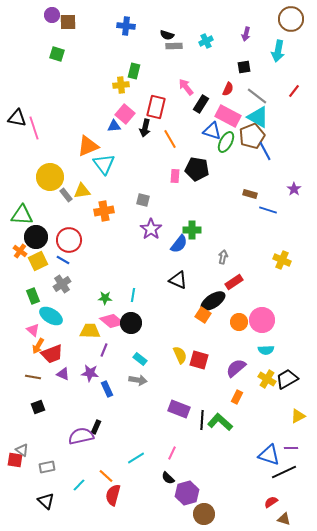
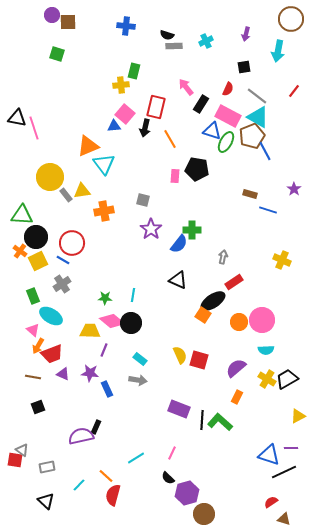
red circle at (69, 240): moved 3 px right, 3 px down
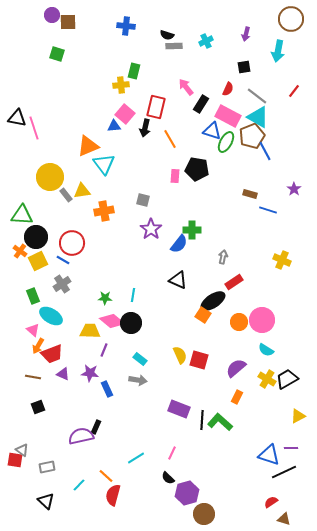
cyan semicircle at (266, 350): rotated 35 degrees clockwise
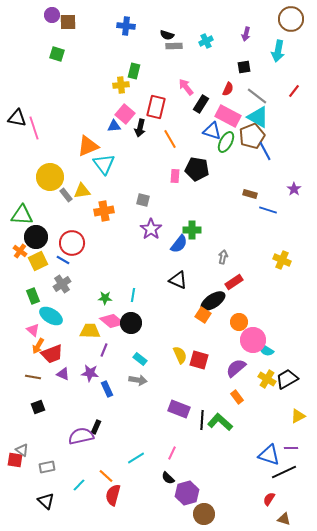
black arrow at (145, 128): moved 5 px left
pink circle at (262, 320): moved 9 px left, 20 px down
orange rectangle at (237, 397): rotated 64 degrees counterclockwise
red semicircle at (271, 502): moved 2 px left, 3 px up; rotated 24 degrees counterclockwise
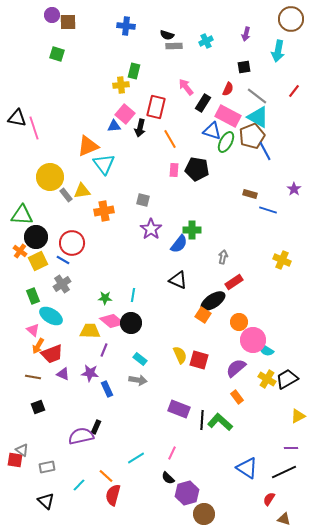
black rectangle at (201, 104): moved 2 px right, 1 px up
pink rectangle at (175, 176): moved 1 px left, 6 px up
blue triangle at (269, 455): moved 22 px left, 13 px down; rotated 15 degrees clockwise
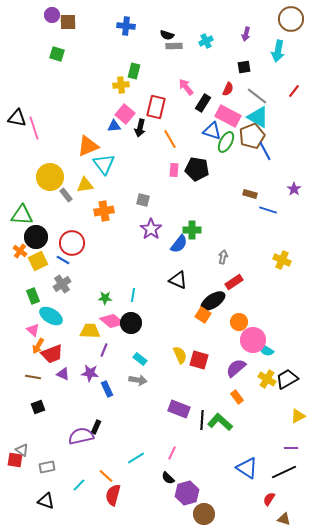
yellow triangle at (82, 191): moved 3 px right, 6 px up
black triangle at (46, 501): rotated 24 degrees counterclockwise
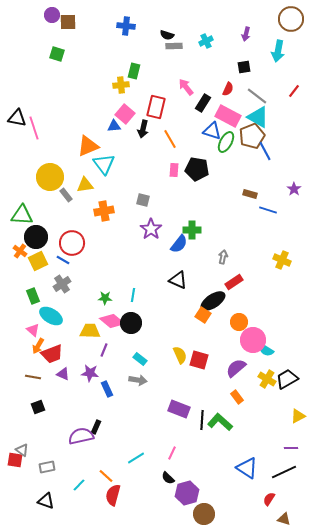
black arrow at (140, 128): moved 3 px right, 1 px down
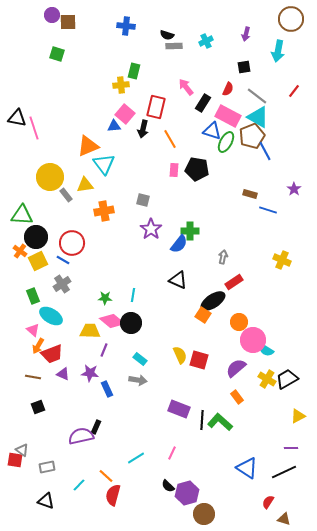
green cross at (192, 230): moved 2 px left, 1 px down
black semicircle at (168, 478): moved 8 px down
red semicircle at (269, 499): moved 1 px left, 3 px down
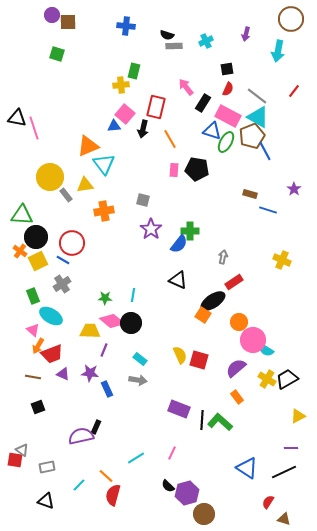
black square at (244, 67): moved 17 px left, 2 px down
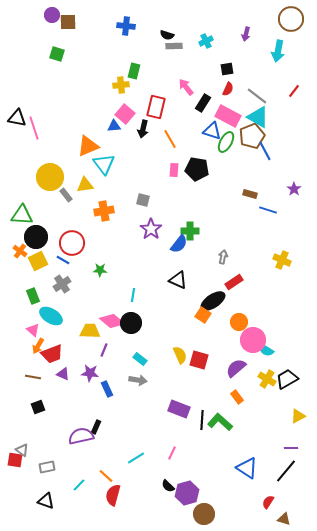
green star at (105, 298): moved 5 px left, 28 px up
black line at (284, 472): moved 2 px right, 1 px up; rotated 25 degrees counterclockwise
